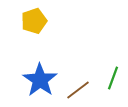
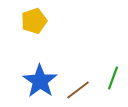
blue star: moved 1 px down
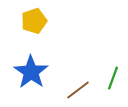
blue star: moved 9 px left, 9 px up
